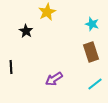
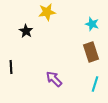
yellow star: rotated 18 degrees clockwise
purple arrow: rotated 78 degrees clockwise
cyan line: rotated 35 degrees counterclockwise
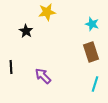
purple arrow: moved 11 px left, 3 px up
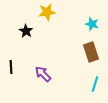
purple arrow: moved 2 px up
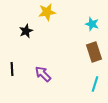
black star: rotated 16 degrees clockwise
brown rectangle: moved 3 px right
black line: moved 1 px right, 2 px down
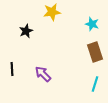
yellow star: moved 5 px right
brown rectangle: moved 1 px right
